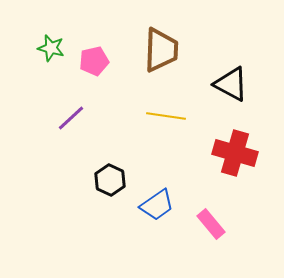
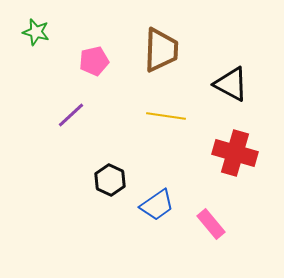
green star: moved 15 px left, 16 px up
purple line: moved 3 px up
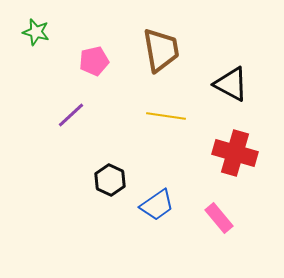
brown trapezoid: rotated 12 degrees counterclockwise
pink rectangle: moved 8 px right, 6 px up
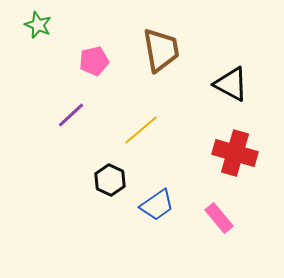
green star: moved 2 px right, 7 px up; rotated 8 degrees clockwise
yellow line: moved 25 px left, 14 px down; rotated 48 degrees counterclockwise
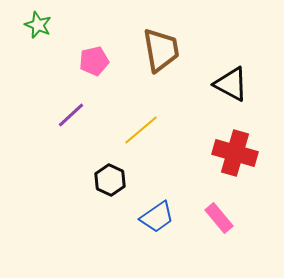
blue trapezoid: moved 12 px down
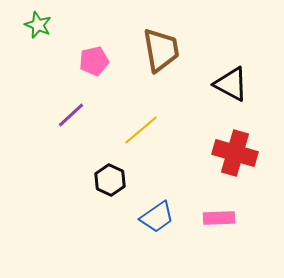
pink rectangle: rotated 52 degrees counterclockwise
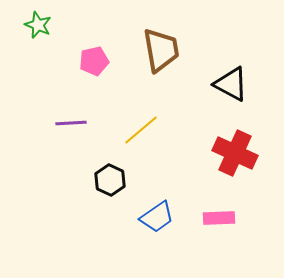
purple line: moved 8 px down; rotated 40 degrees clockwise
red cross: rotated 9 degrees clockwise
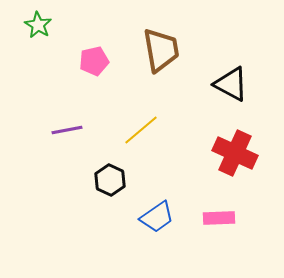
green star: rotated 8 degrees clockwise
purple line: moved 4 px left, 7 px down; rotated 8 degrees counterclockwise
